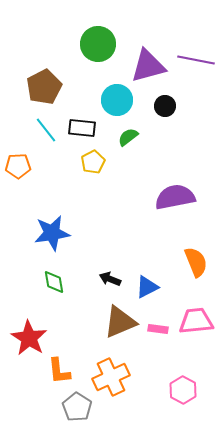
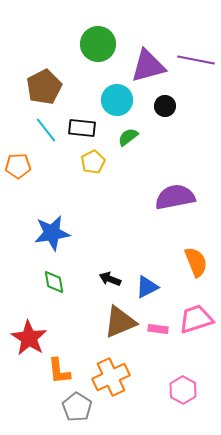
pink trapezoid: moved 2 px up; rotated 12 degrees counterclockwise
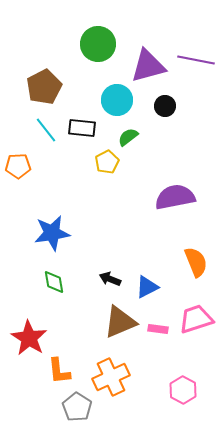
yellow pentagon: moved 14 px right
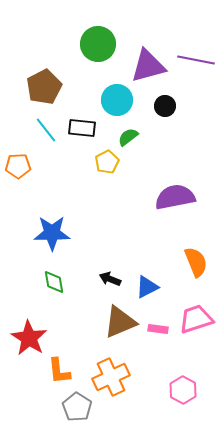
blue star: rotated 9 degrees clockwise
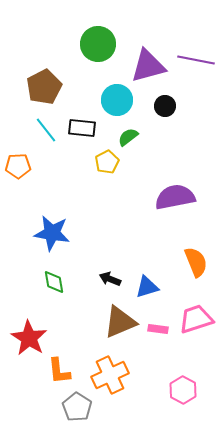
blue star: rotated 9 degrees clockwise
blue triangle: rotated 10 degrees clockwise
orange cross: moved 1 px left, 2 px up
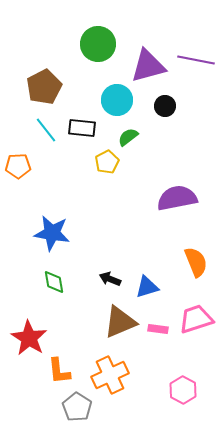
purple semicircle: moved 2 px right, 1 px down
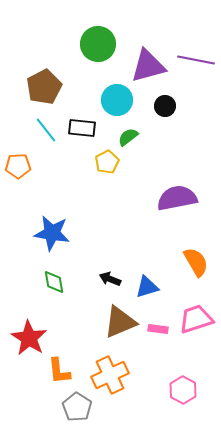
orange semicircle: rotated 8 degrees counterclockwise
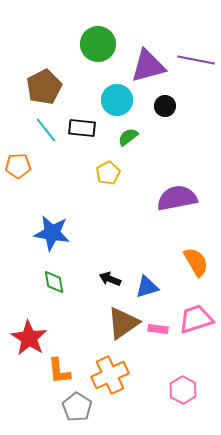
yellow pentagon: moved 1 px right, 11 px down
brown triangle: moved 3 px right, 1 px down; rotated 12 degrees counterclockwise
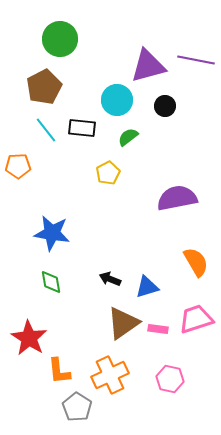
green circle: moved 38 px left, 5 px up
green diamond: moved 3 px left
pink hexagon: moved 13 px left, 11 px up; rotated 16 degrees counterclockwise
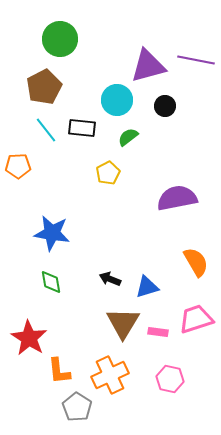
brown triangle: rotated 24 degrees counterclockwise
pink rectangle: moved 3 px down
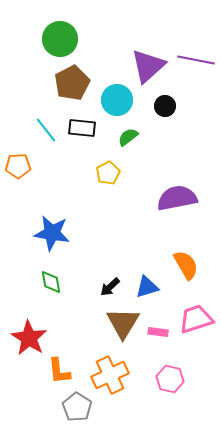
purple triangle: rotated 27 degrees counterclockwise
brown pentagon: moved 28 px right, 4 px up
orange semicircle: moved 10 px left, 3 px down
black arrow: moved 8 px down; rotated 65 degrees counterclockwise
